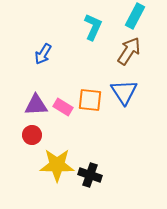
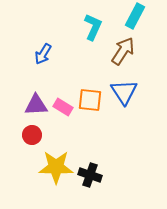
brown arrow: moved 6 px left
yellow star: moved 1 px left, 2 px down
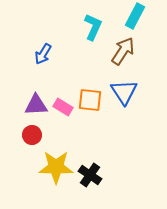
black cross: rotated 15 degrees clockwise
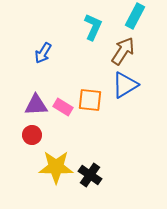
blue arrow: moved 1 px up
blue triangle: moved 1 px right, 7 px up; rotated 32 degrees clockwise
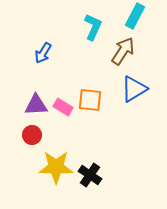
blue triangle: moved 9 px right, 4 px down
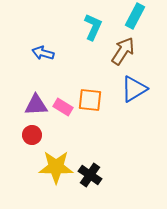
blue arrow: rotated 75 degrees clockwise
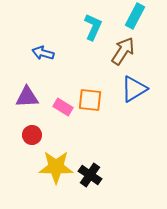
purple triangle: moved 9 px left, 8 px up
